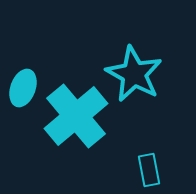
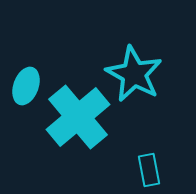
cyan ellipse: moved 3 px right, 2 px up
cyan cross: moved 2 px right, 1 px down
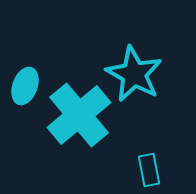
cyan ellipse: moved 1 px left
cyan cross: moved 1 px right, 2 px up
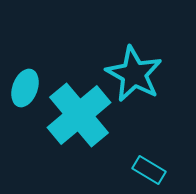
cyan ellipse: moved 2 px down
cyan rectangle: rotated 48 degrees counterclockwise
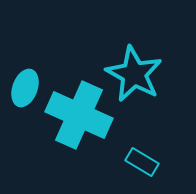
cyan cross: rotated 26 degrees counterclockwise
cyan rectangle: moved 7 px left, 8 px up
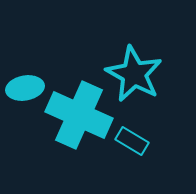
cyan ellipse: rotated 60 degrees clockwise
cyan rectangle: moved 10 px left, 21 px up
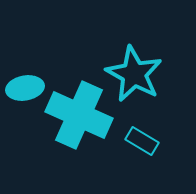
cyan rectangle: moved 10 px right
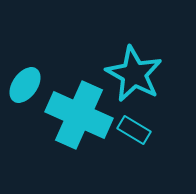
cyan ellipse: moved 3 px up; rotated 45 degrees counterclockwise
cyan rectangle: moved 8 px left, 11 px up
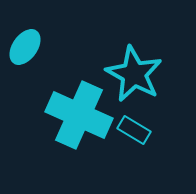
cyan ellipse: moved 38 px up
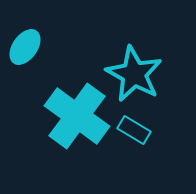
cyan cross: moved 2 px left, 1 px down; rotated 12 degrees clockwise
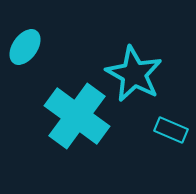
cyan rectangle: moved 37 px right; rotated 8 degrees counterclockwise
